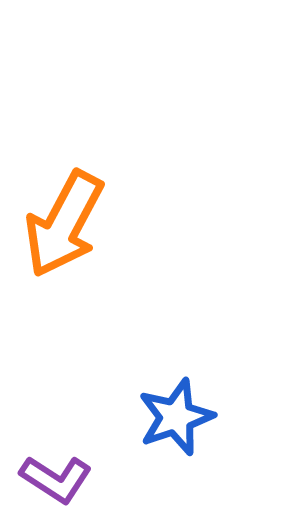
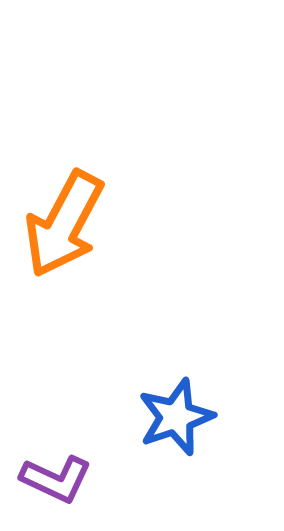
purple L-shape: rotated 8 degrees counterclockwise
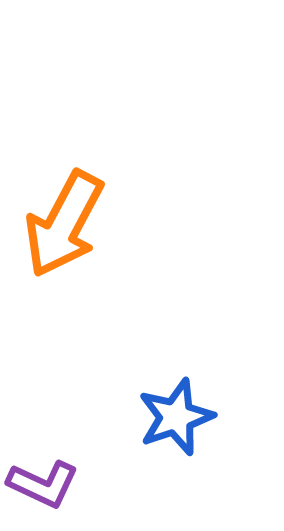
purple L-shape: moved 13 px left, 5 px down
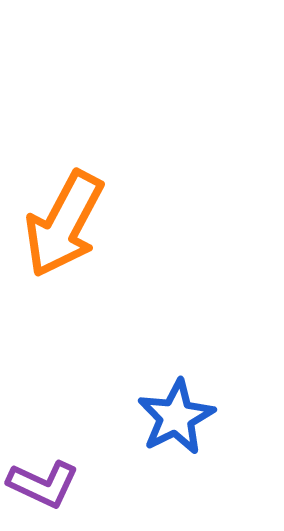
blue star: rotated 8 degrees counterclockwise
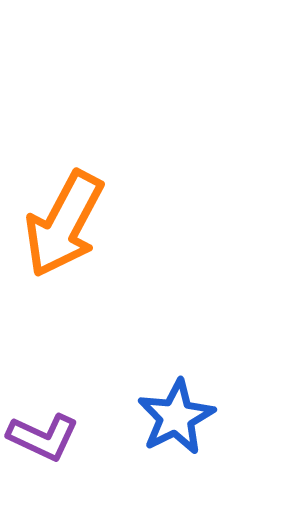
purple L-shape: moved 47 px up
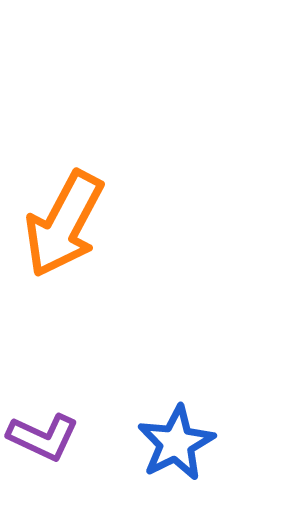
blue star: moved 26 px down
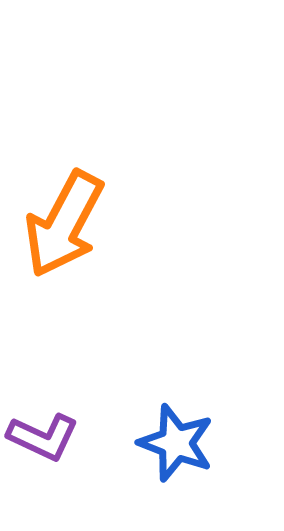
blue star: rotated 24 degrees counterclockwise
